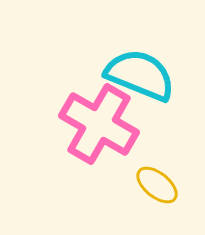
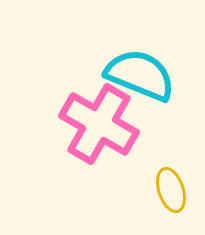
yellow ellipse: moved 14 px right, 5 px down; rotated 33 degrees clockwise
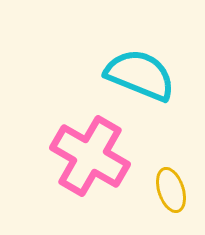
pink cross: moved 9 px left, 32 px down
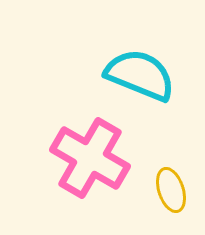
pink cross: moved 2 px down
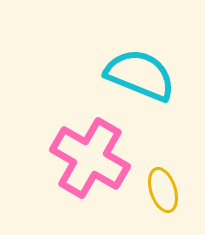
yellow ellipse: moved 8 px left
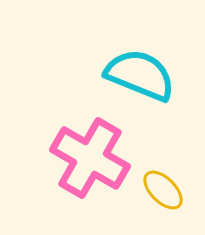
yellow ellipse: rotated 27 degrees counterclockwise
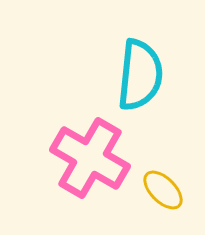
cyan semicircle: rotated 74 degrees clockwise
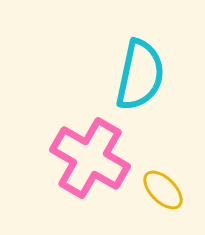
cyan semicircle: rotated 6 degrees clockwise
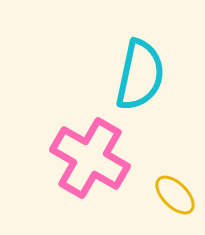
yellow ellipse: moved 12 px right, 5 px down
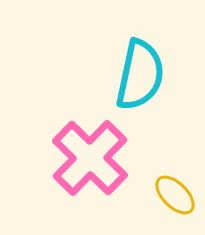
pink cross: rotated 14 degrees clockwise
